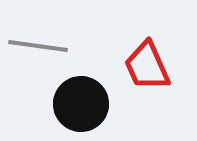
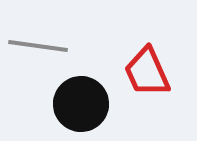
red trapezoid: moved 6 px down
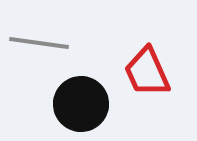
gray line: moved 1 px right, 3 px up
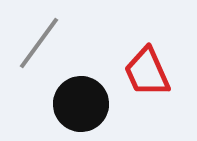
gray line: rotated 62 degrees counterclockwise
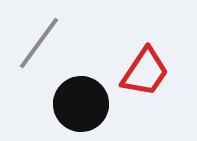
red trapezoid: moved 2 px left; rotated 122 degrees counterclockwise
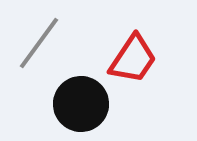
red trapezoid: moved 12 px left, 13 px up
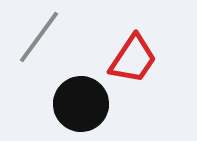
gray line: moved 6 px up
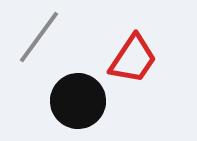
black circle: moved 3 px left, 3 px up
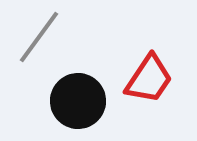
red trapezoid: moved 16 px right, 20 px down
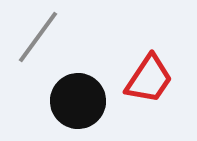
gray line: moved 1 px left
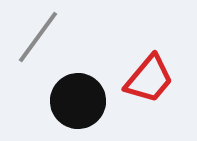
red trapezoid: rotated 6 degrees clockwise
